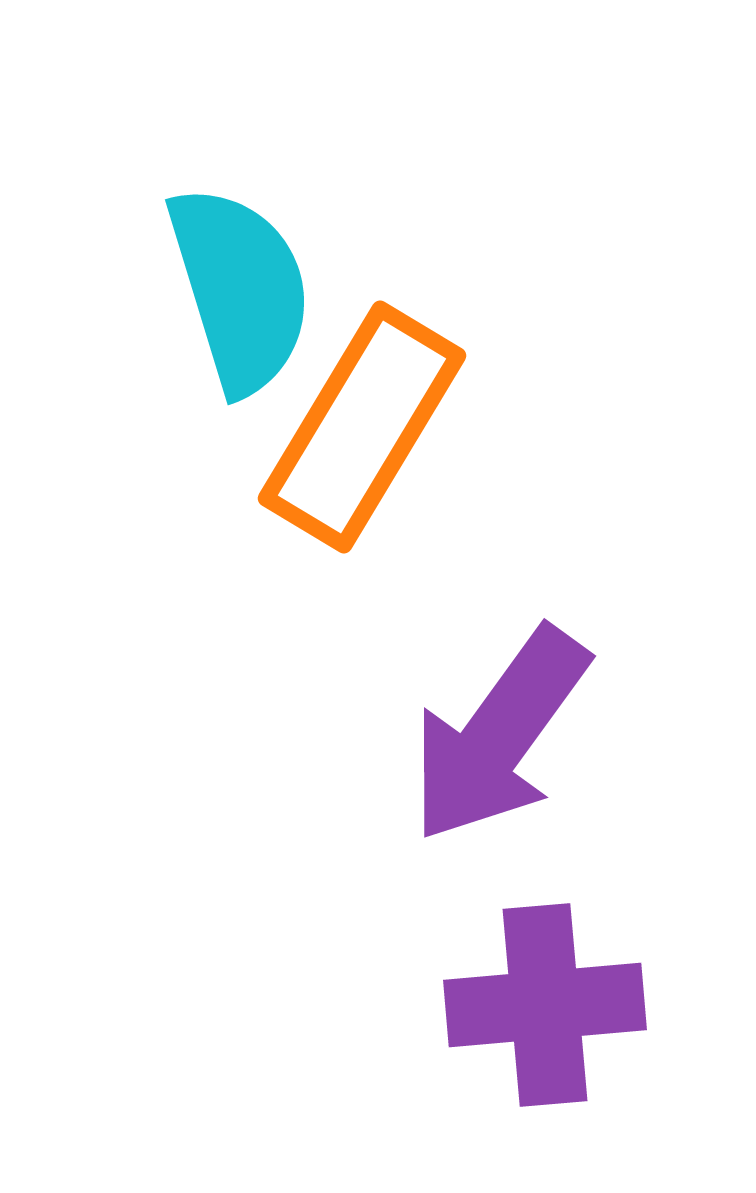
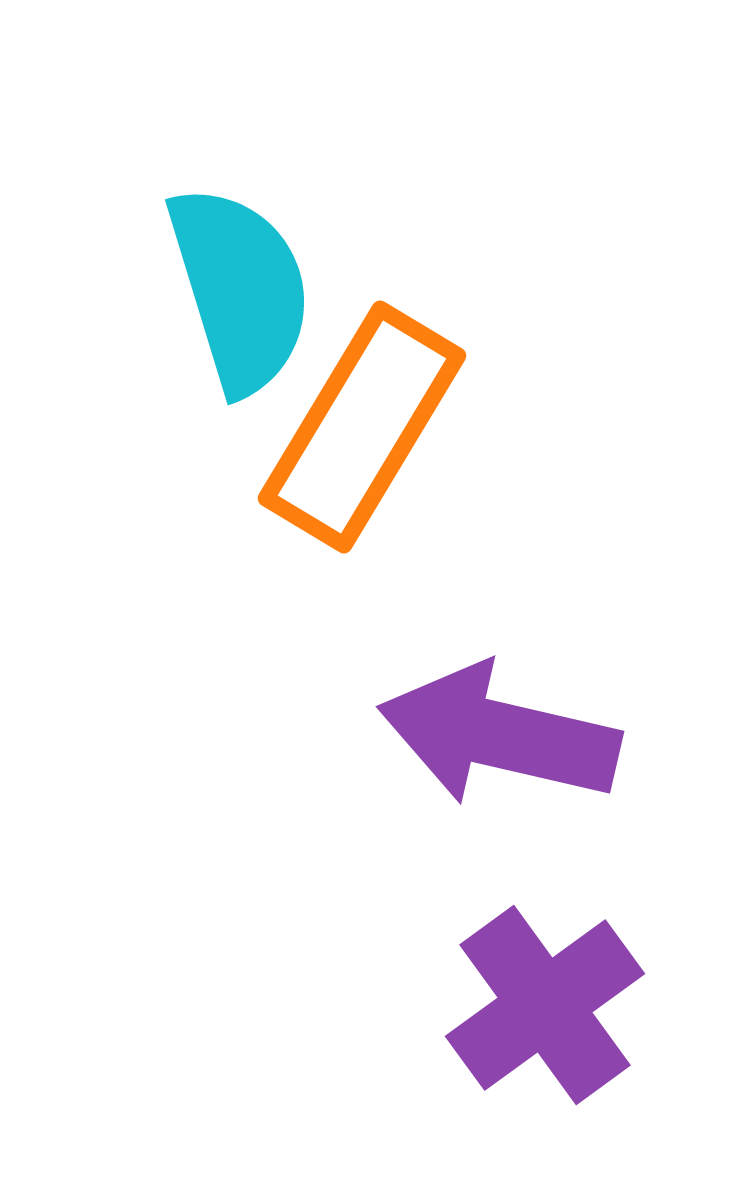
purple arrow: rotated 67 degrees clockwise
purple cross: rotated 31 degrees counterclockwise
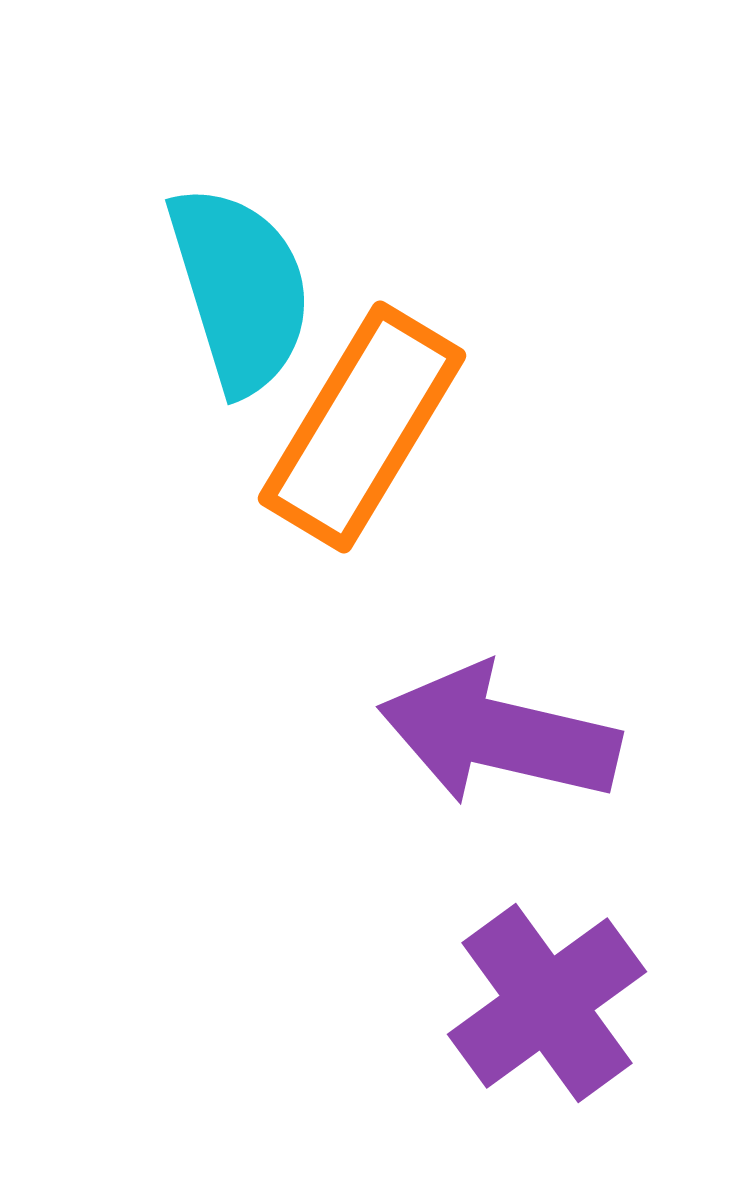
purple cross: moved 2 px right, 2 px up
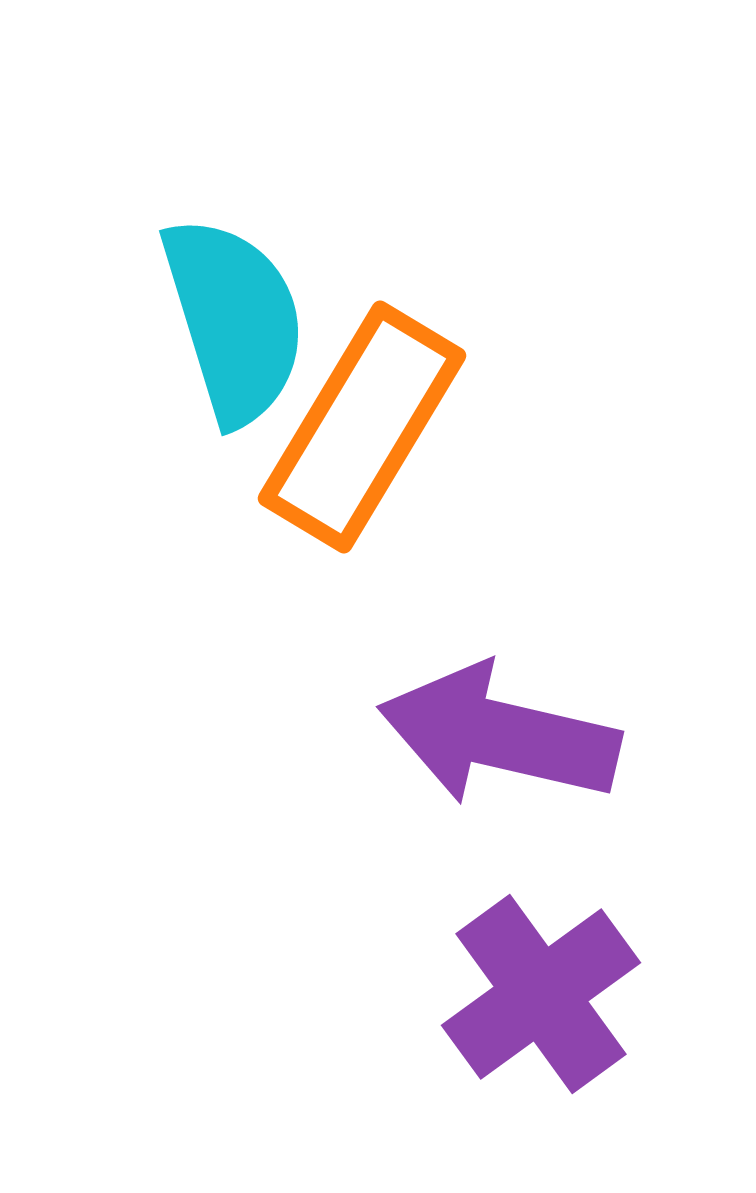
cyan semicircle: moved 6 px left, 31 px down
purple cross: moved 6 px left, 9 px up
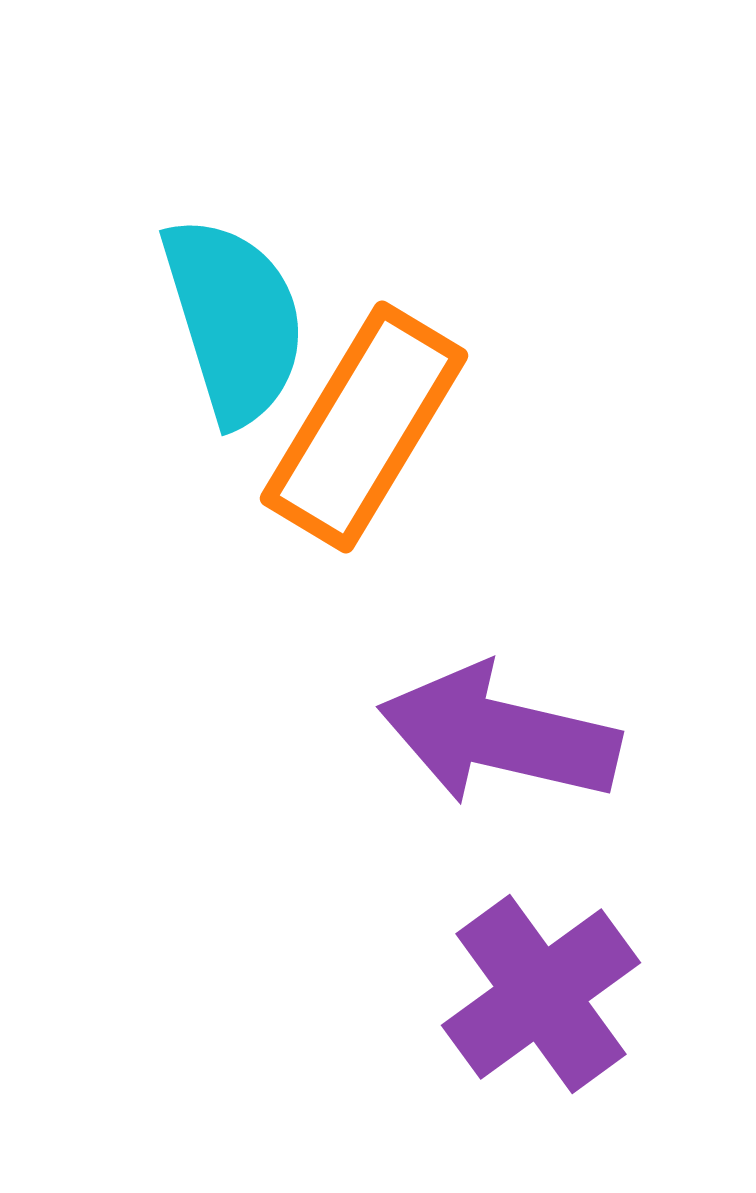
orange rectangle: moved 2 px right
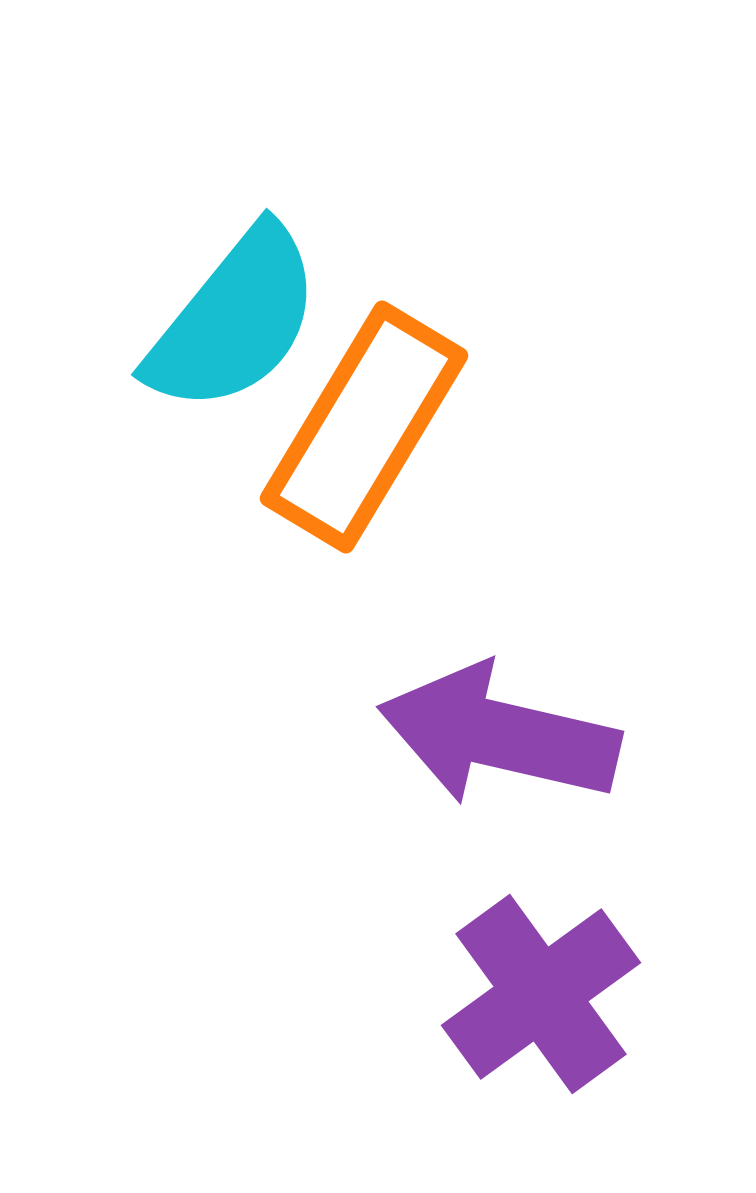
cyan semicircle: rotated 56 degrees clockwise
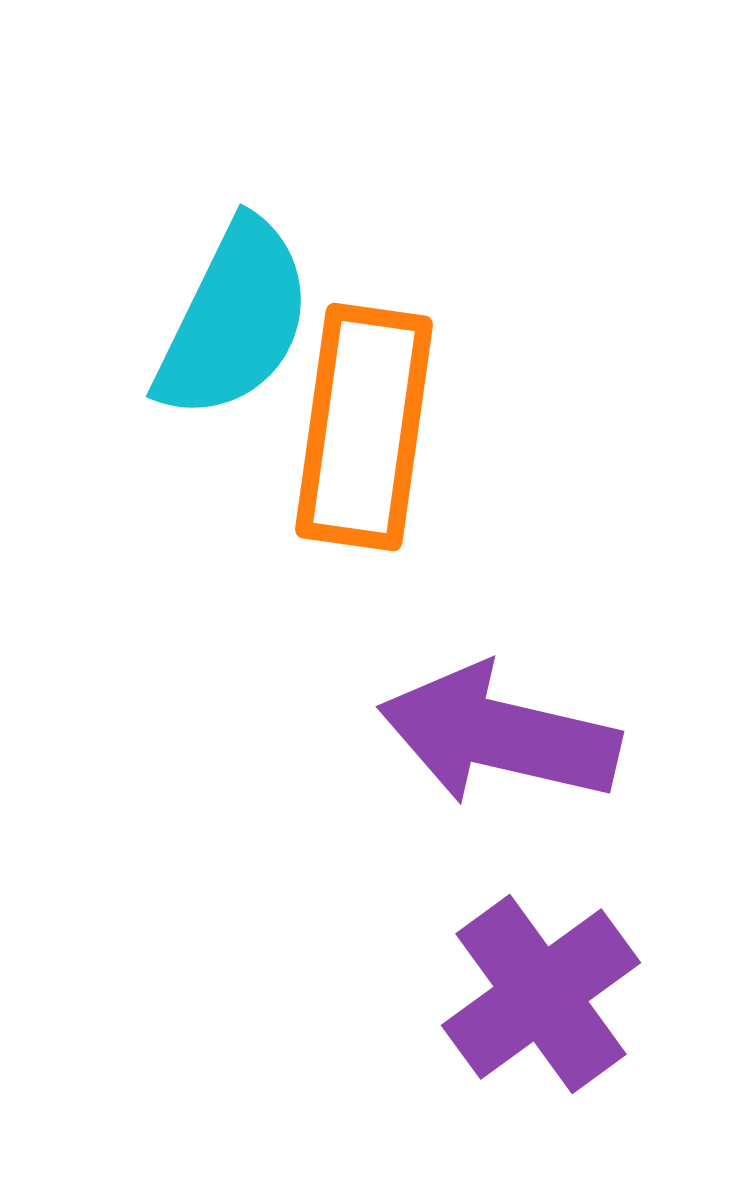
cyan semicircle: rotated 13 degrees counterclockwise
orange rectangle: rotated 23 degrees counterclockwise
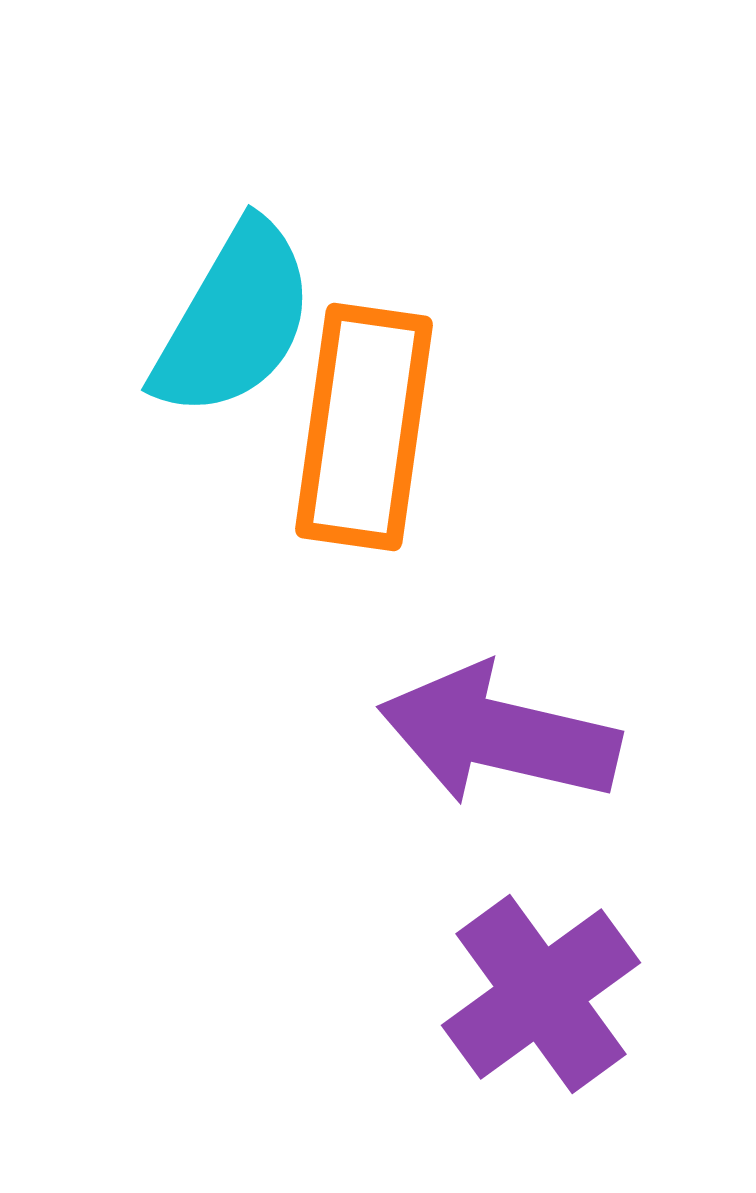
cyan semicircle: rotated 4 degrees clockwise
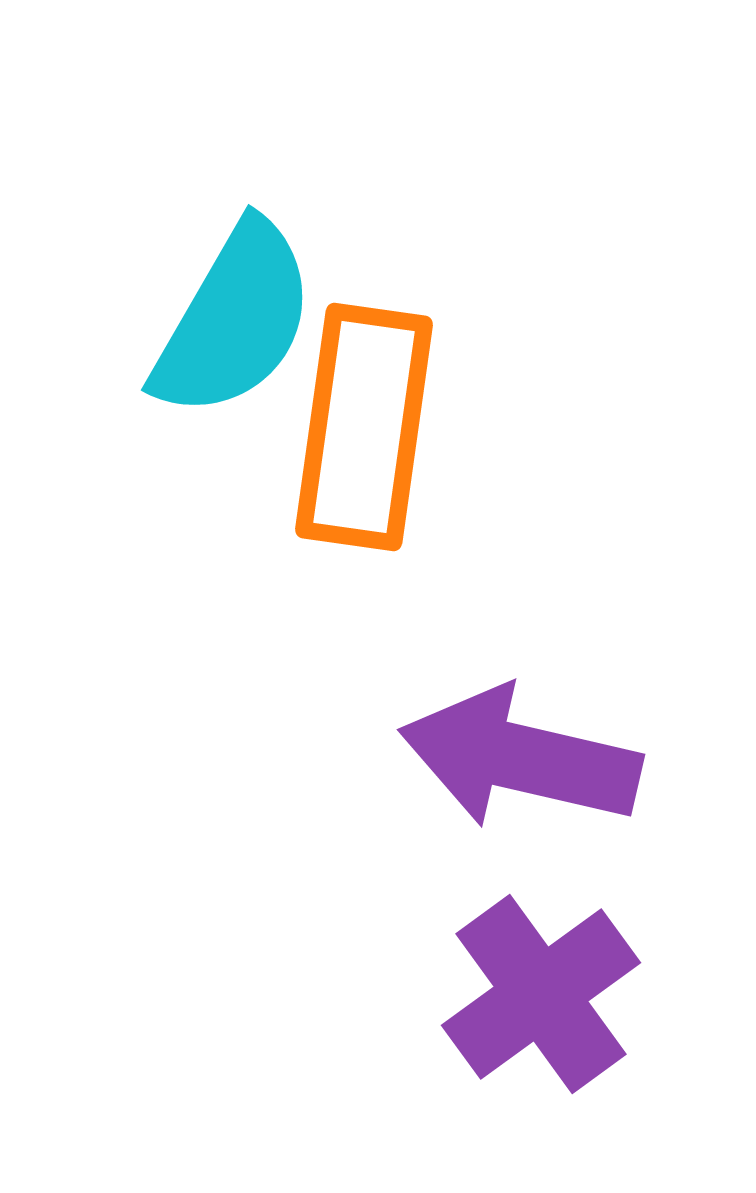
purple arrow: moved 21 px right, 23 px down
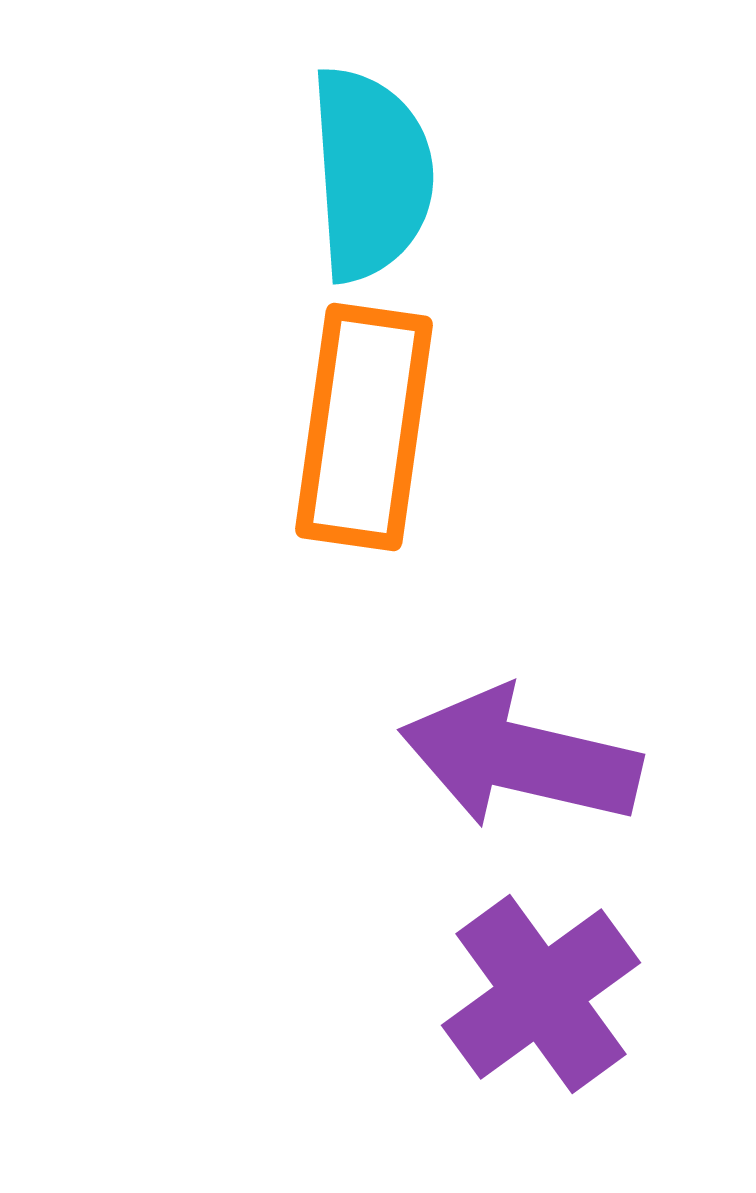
cyan semicircle: moved 137 px right, 146 px up; rotated 34 degrees counterclockwise
